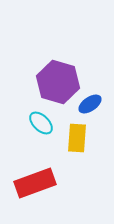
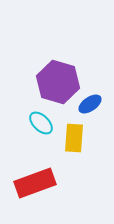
yellow rectangle: moved 3 px left
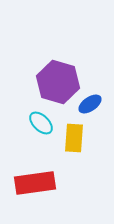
red rectangle: rotated 12 degrees clockwise
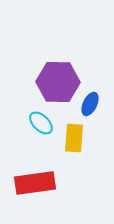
purple hexagon: rotated 15 degrees counterclockwise
blue ellipse: rotated 30 degrees counterclockwise
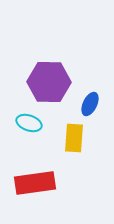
purple hexagon: moved 9 px left
cyan ellipse: moved 12 px left; rotated 25 degrees counterclockwise
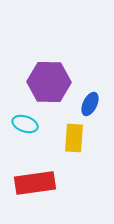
cyan ellipse: moved 4 px left, 1 px down
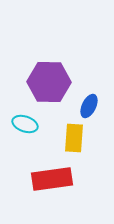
blue ellipse: moved 1 px left, 2 px down
red rectangle: moved 17 px right, 4 px up
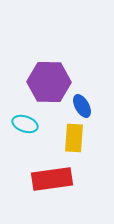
blue ellipse: moved 7 px left; rotated 55 degrees counterclockwise
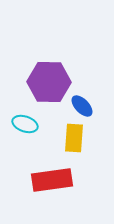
blue ellipse: rotated 15 degrees counterclockwise
red rectangle: moved 1 px down
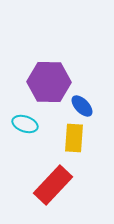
red rectangle: moved 1 px right, 5 px down; rotated 39 degrees counterclockwise
